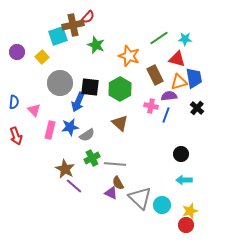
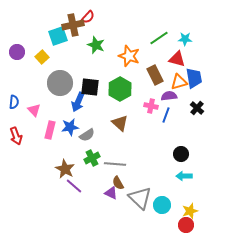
cyan arrow: moved 4 px up
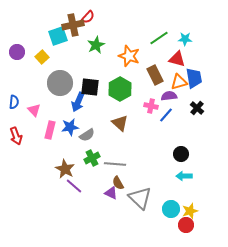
green star: rotated 24 degrees clockwise
blue line: rotated 21 degrees clockwise
cyan circle: moved 9 px right, 4 px down
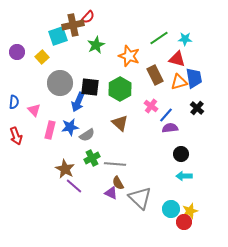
purple semicircle: moved 1 px right, 32 px down
pink cross: rotated 24 degrees clockwise
red circle: moved 2 px left, 3 px up
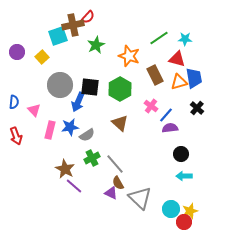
gray circle: moved 2 px down
gray line: rotated 45 degrees clockwise
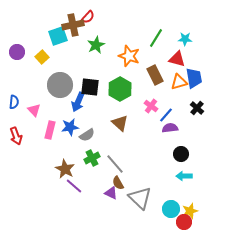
green line: moved 3 px left; rotated 24 degrees counterclockwise
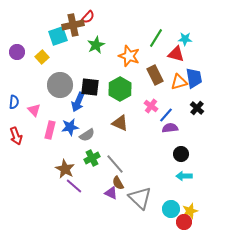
red triangle: moved 1 px left, 5 px up
brown triangle: rotated 18 degrees counterclockwise
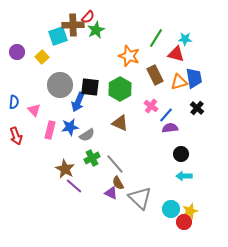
brown cross: rotated 10 degrees clockwise
green star: moved 15 px up
